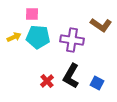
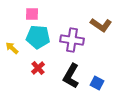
yellow arrow: moved 2 px left, 11 px down; rotated 112 degrees counterclockwise
red cross: moved 9 px left, 13 px up
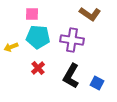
brown L-shape: moved 11 px left, 11 px up
yellow arrow: moved 1 px left, 1 px up; rotated 64 degrees counterclockwise
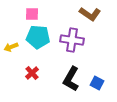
red cross: moved 6 px left, 5 px down
black L-shape: moved 3 px down
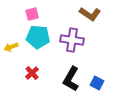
pink square: rotated 16 degrees counterclockwise
